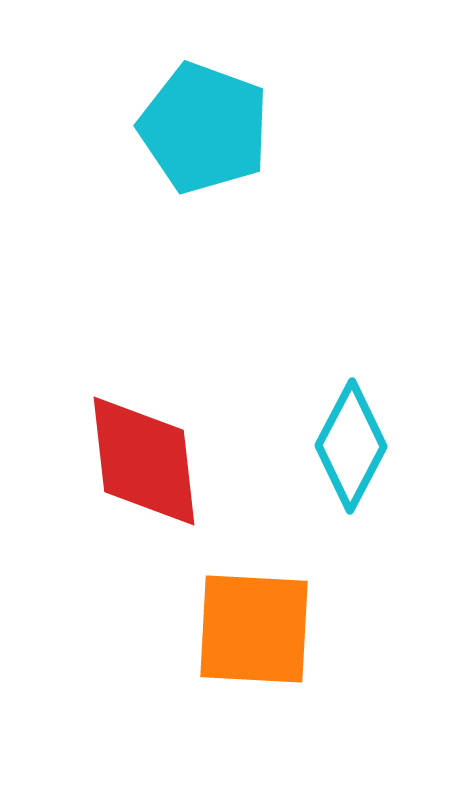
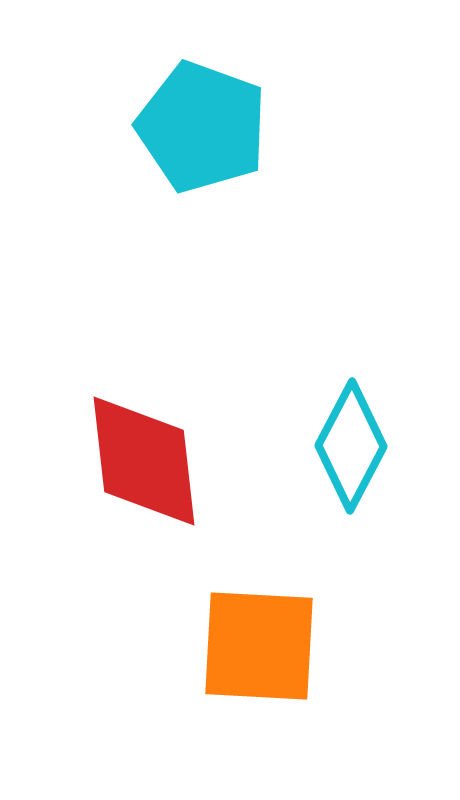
cyan pentagon: moved 2 px left, 1 px up
orange square: moved 5 px right, 17 px down
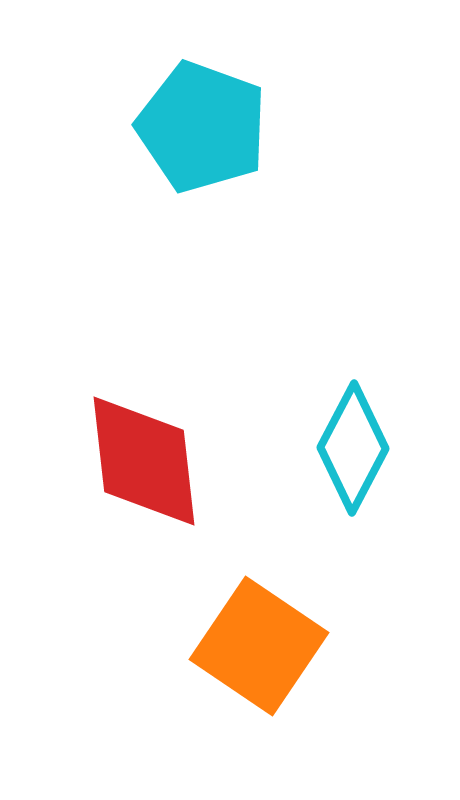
cyan diamond: moved 2 px right, 2 px down
orange square: rotated 31 degrees clockwise
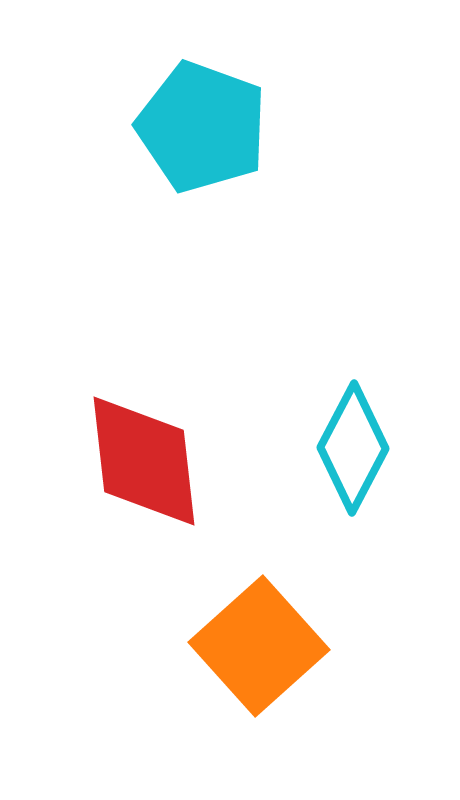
orange square: rotated 14 degrees clockwise
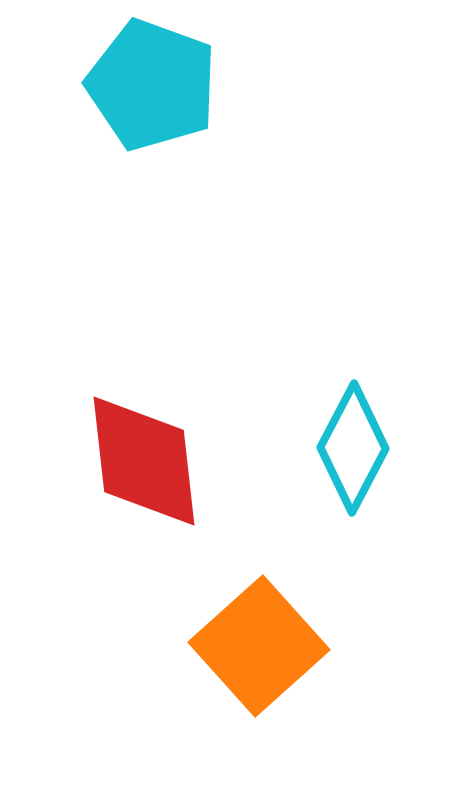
cyan pentagon: moved 50 px left, 42 px up
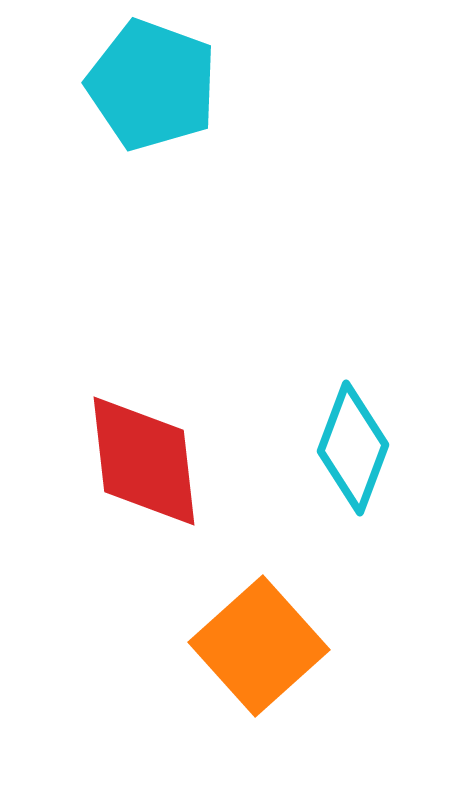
cyan diamond: rotated 7 degrees counterclockwise
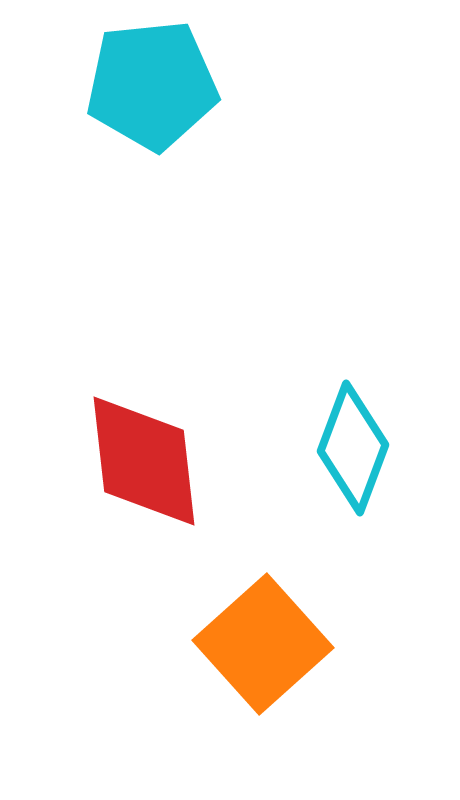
cyan pentagon: rotated 26 degrees counterclockwise
orange square: moved 4 px right, 2 px up
